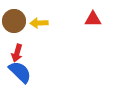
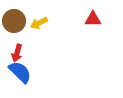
yellow arrow: rotated 24 degrees counterclockwise
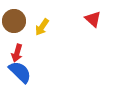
red triangle: rotated 42 degrees clockwise
yellow arrow: moved 3 px right, 4 px down; rotated 30 degrees counterclockwise
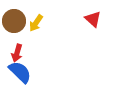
yellow arrow: moved 6 px left, 4 px up
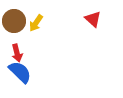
red arrow: rotated 30 degrees counterclockwise
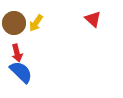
brown circle: moved 2 px down
blue semicircle: moved 1 px right
